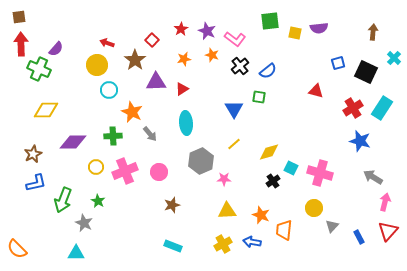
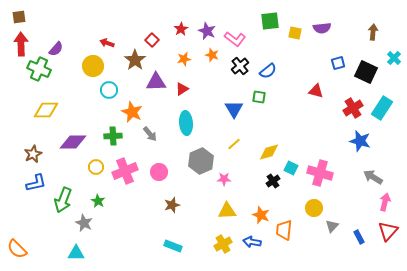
purple semicircle at (319, 28): moved 3 px right
yellow circle at (97, 65): moved 4 px left, 1 px down
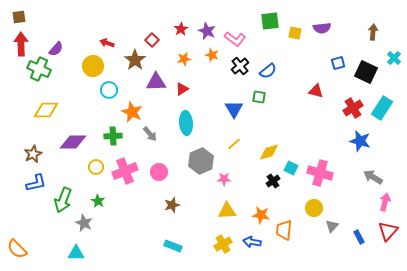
orange star at (261, 215): rotated 12 degrees counterclockwise
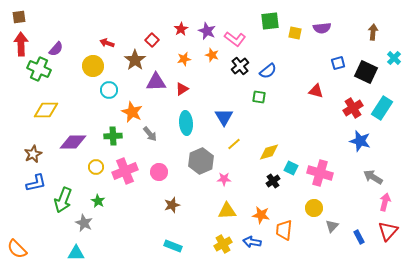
blue triangle at (234, 109): moved 10 px left, 8 px down
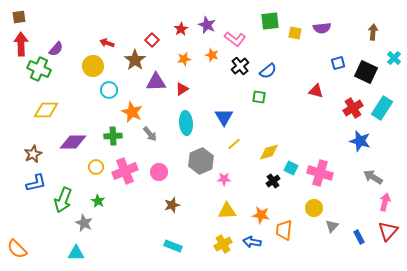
purple star at (207, 31): moved 6 px up
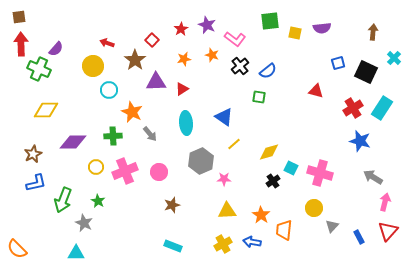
blue triangle at (224, 117): rotated 24 degrees counterclockwise
orange star at (261, 215): rotated 24 degrees clockwise
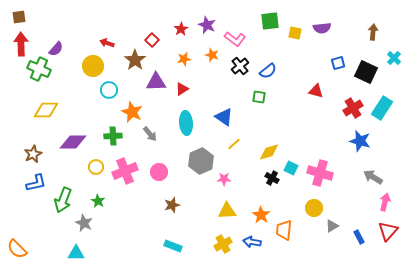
black cross at (273, 181): moved 1 px left, 3 px up; rotated 24 degrees counterclockwise
gray triangle at (332, 226): rotated 16 degrees clockwise
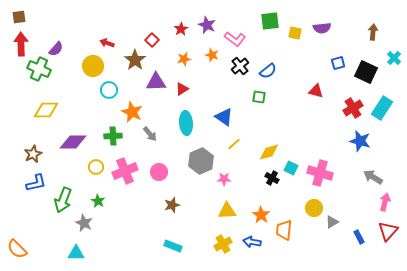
gray triangle at (332, 226): moved 4 px up
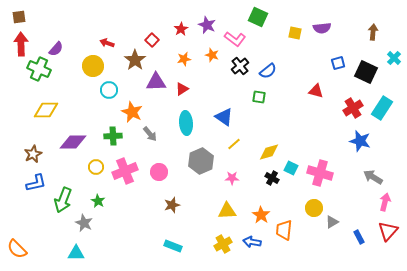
green square at (270, 21): moved 12 px left, 4 px up; rotated 30 degrees clockwise
pink star at (224, 179): moved 8 px right, 1 px up
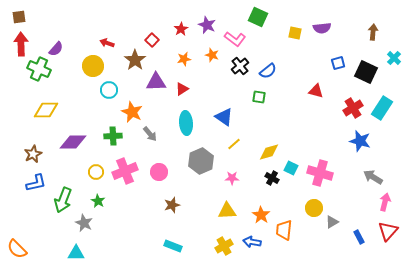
yellow circle at (96, 167): moved 5 px down
yellow cross at (223, 244): moved 1 px right, 2 px down
